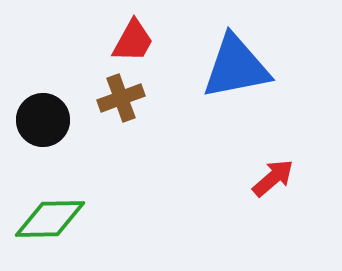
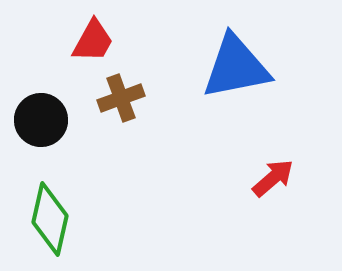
red trapezoid: moved 40 px left
black circle: moved 2 px left
green diamond: rotated 76 degrees counterclockwise
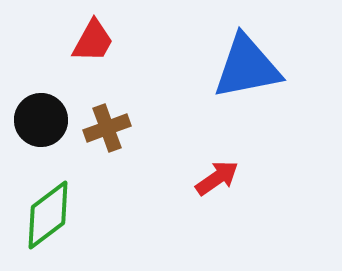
blue triangle: moved 11 px right
brown cross: moved 14 px left, 30 px down
red arrow: moved 56 px left; rotated 6 degrees clockwise
green diamond: moved 2 px left, 4 px up; rotated 40 degrees clockwise
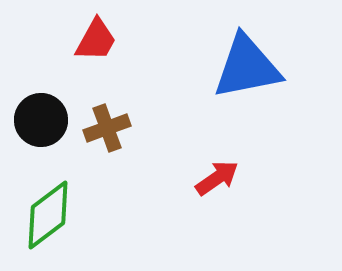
red trapezoid: moved 3 px right, 1 px up
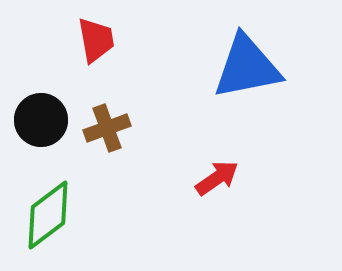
red trapezoid: rotated 39 degrees counterclockwise
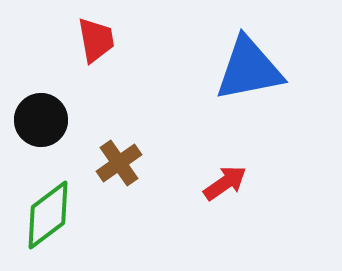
blue triangle: moved 2 px right, 2 px down
brown cross: moved 12 px right, 35 px down; rotated 15 degrees counterclockwise
red arrow: moved 8 px right, 5 px down
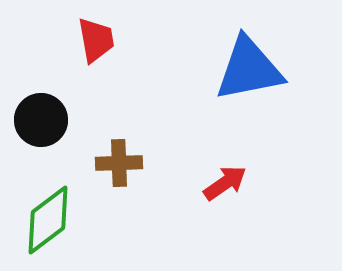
brown cross: rotated 33 degrees clockwise
green diamond: moved 5 px down
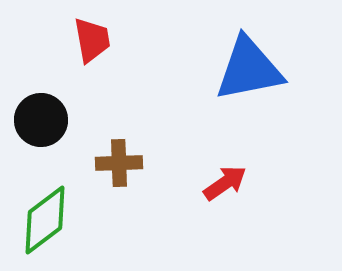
red trapezoid: moved 4 px left
green diamond: moved 3 px left
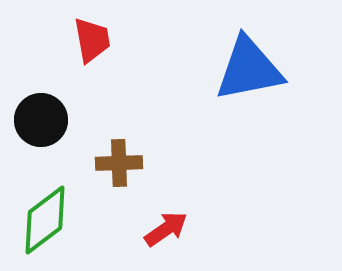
red arrow: moved 59 px left, 46 px down
